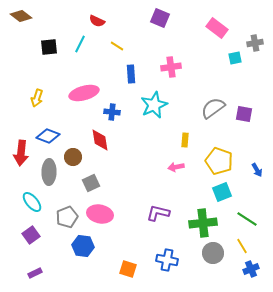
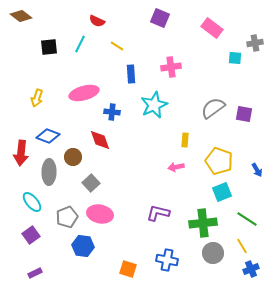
pink rectangle at (217, 28): moved 5 px left
cyan square at (235, 58): rotated 16 degrees clockwise
red diamond at (100, 140): rotated 10 degrees counterclockwise
gray square at (91, 183): rotated 18 degrees counterclockwise
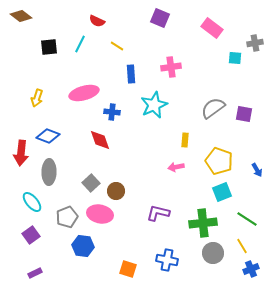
brown circle at (73, 157): moved 43 px right, 34 px down
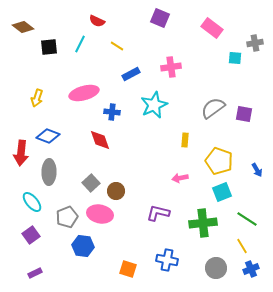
brown diamond at (21, 16): moved 2 px right, 11 px down
blue rectangle at (131, 74): rotated 66 degrees clockwise
pink arrow at (176, 167): moved 4 px right, 11 px down
gray circle at (213, 253): moved 3 px right, 15 px down
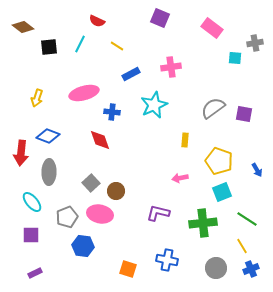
purple square at (31, 235): rotated 36 degrees clockwise
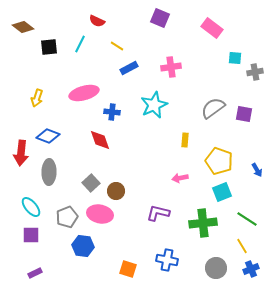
gray cross at (255, 43): moved 29 px down
blue rectangle at (131, 74): moved 2 px left, 6 px up
cyan ellipse at (32, 202): moved 1 px left, 5 px down
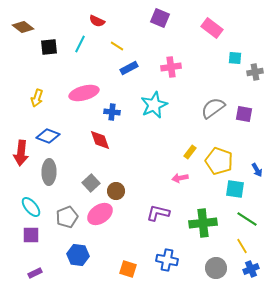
yellow rectangle at (185, 140): moved 5 px right, 12 px down; rotated 32 degrees clockwise
cyan square at (222, 192): moved 13 px right, 3 px up; rotated 30 degrees clockwise
pink ellipse at (100, 214): rotated 45 degrees counterclockwise
blue hexagon at (83, 246): moved 5 px left, 9 px down
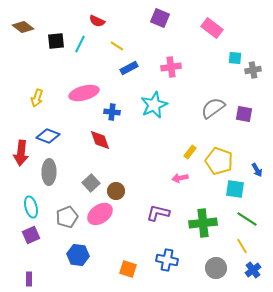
black square at (49, 47): moved 7 px right, 6 px up
gray cross at (255, 72): moved 2 px left, 2 px up
cyan ellipse at (31, 207): rotated 25 degrees clockwise
purple square at (31, 235): rotated 24 degrees counterclockwise
blue cross at (251, 269): moved 2 px right, 1 px down; rotated 14 degrees counterclockwise
purple rectangle at (35, 273): moved 6 px left, 6 px down; rotated 64 degrees counterclockwise
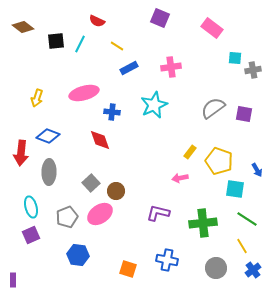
purple rectangle at (29, 279): moved 16 px left, 1 px down
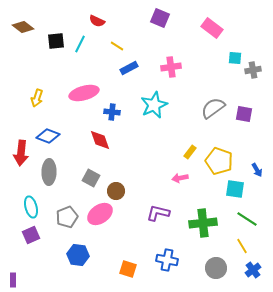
gray square at (91, 183): moved 5 px up; rotated 18 degrees counterclockwise
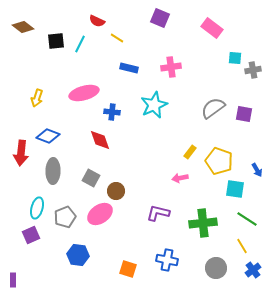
yellow line at (117, 46): moved 8 px up
blue rectangle at (129, 68): rotated 42 degrees clockwise
gray ellipse at (49, 172): moved 4 px right, 1 px up
cyan ellipse at (31, 207): moved 6 px right, 1 px down; rotated 30 degrees clockwise
gray pentagon at (67, 217): moved 2 px left
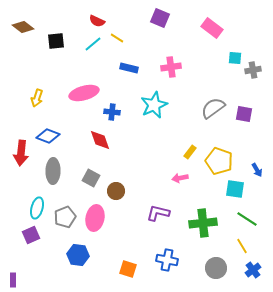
cyan line at (80, 44): moved 13 px right; rotated 24 degrees clockwise
pink ellipse at (100, 214): moved 5 px left, 4 px down; rotated 45 degrees counterclockwise
